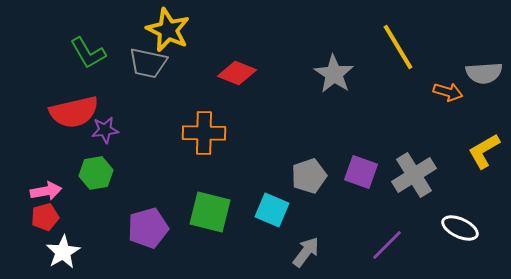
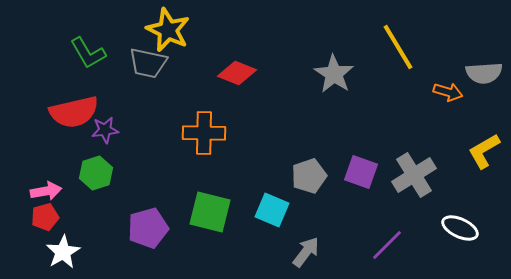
green hexagon: rotated 8 degrees counterclockwise
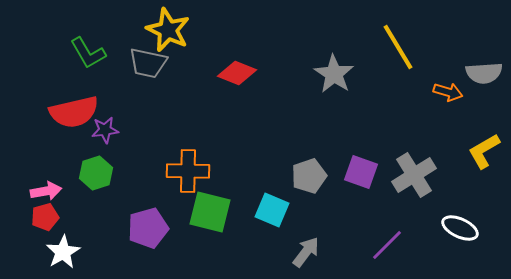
orange cross: moved 16 px left, 38 px down
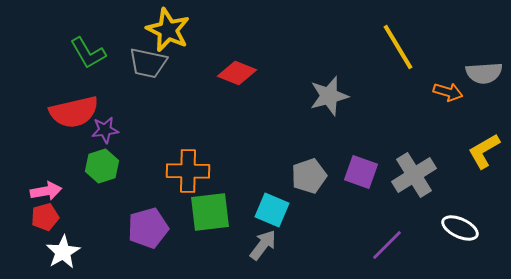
gray star: moved 5 px left, 22 px down; rotated 24 degrees clockwise
green hexagon: moved 6 px right, 7 px up
green square: rotated 21 degrees counterclockwise
gray arrow: moved 43 px left, 7 px up
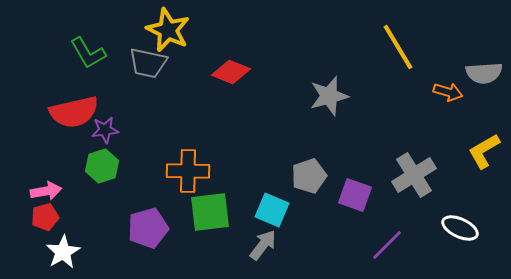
red diamond: moved 6 px left, 1 px up
purple square: moved 6 px left, 23 px down
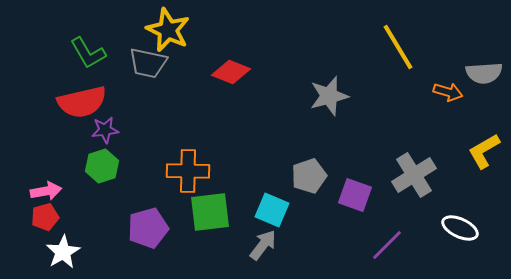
red semicircle: moved 8 px right, 10 px up
